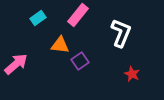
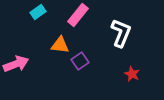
cyan rectangle: moved 6 px up
pink arrow: rotated 20 degrees clockwise
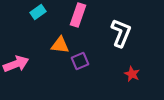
pink rectangle: rotated 20 degrees counterclockwise
purple square: rotated 12 degrees clockwise
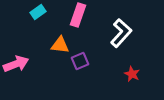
white L-shape: rotated 20 degrees clockwise
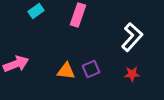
cyan rectangle: moved 2 px left, 1 px up
white L-shape: moved 11 px right, 4 px down
orange triangle: moved 6 px right, 26 px down
purple square: moved 11 px right, 8 px down
red star: rotated 28 degrees counterclockwise
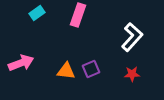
cyan rectangle: moved 1 px right, 2 px down
pink arrow: moved 5 px right, 1 px up
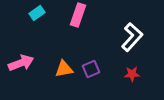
orange triangle: moved 2 px left, 2 px up; rotated 18 degrees counterclockwise
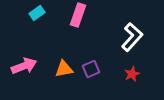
pink arrow: moved 3 px right, 3 px down
red star: rotated 21 degrees counterclockwise
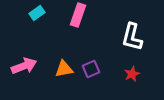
white L-shape: rotated 152 degrees clockwise
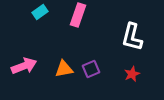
cyan rectangle: moved 3 px right, 1 px up
